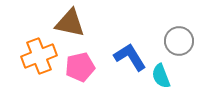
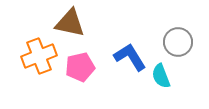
gray circle: moved 1 px left, 1 px down
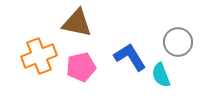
brown triangle: moved 7 px right
pink pentagon: moved 1 px right
cyan semicircle: moved 1 px up
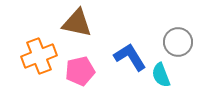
pink pentagon: moved 1 px left, 4 px down
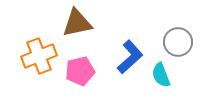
brown triangle: rotated 24 degrees counterclockwise
blue L-shape: rotated 80 degrees clockwise
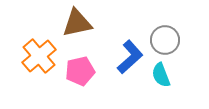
gray circle: moved 13 px left, 2 px up
orange cross: rotated 20 degrees counterclockwise
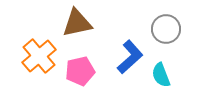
gray circle: moved 1 px right, 11 px up
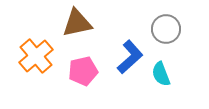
orange cross: moved 3 px left
pink pentagon: moved 3 px right
cyan semicircle: moved 1 px up
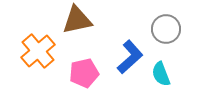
brown triangle: moved 3 px up
orange cross: moved 2 px right, 5 px up
pink pentagon: moved 1 px right, 2 px down
